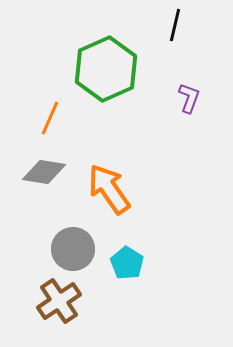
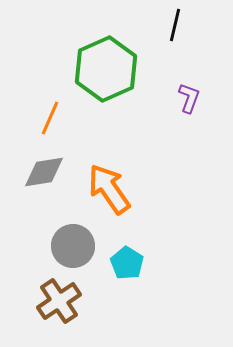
gray diamond: rotated 18 degrees counterclockwise
gray circle: moved 3 px up
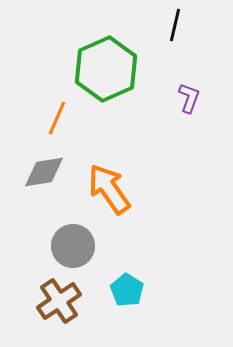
orange line: moved 7 px right
cyan pentagon: moved 27 px down
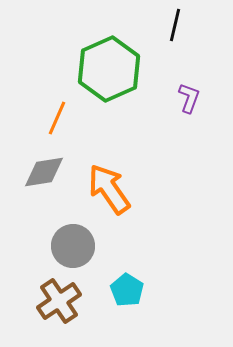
green hexagon: moved 3 px right
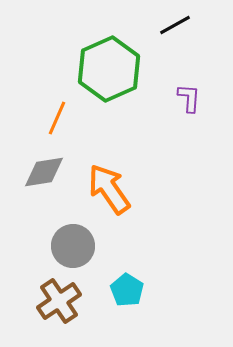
black line: rotated 48 degrees clockwise
purple L-shape: rotated 16 degrees counterclockwise
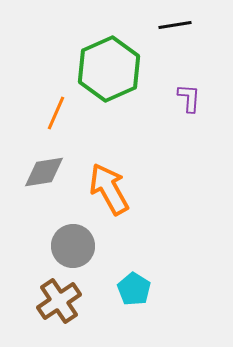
black line: rotated 20 degrees clockwise
orange line: moved 1 px left, 5 px up
orange arrow: rotated 6 degrees clockwise
cyan pentagon: moved 7 px right, 1 px up
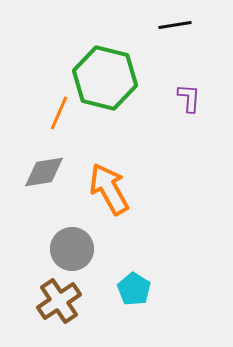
green hexagon: moved 4 px left, 9 px down; rotated 22 degrees counterclockwise
orange line: moved 3 px right
gray circle: moved 1 px left, 3 px down
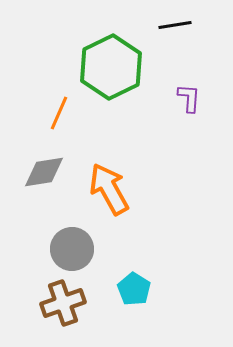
green hexagon: moved 6 px right, 11 px up; rotated 20 degrees clockwise
brown cross: moved 4 px right, 2 px down; rotated 15 degrees clockwise
